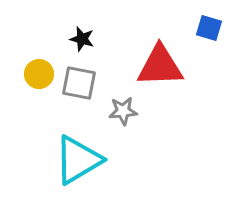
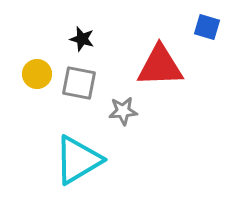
blue square: moved 2 px left, 1 px up
yellow circle: moved 2 px left
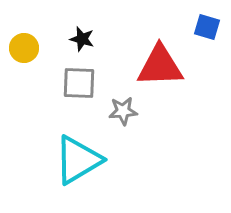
yellow circle: moved 13 px left, 26 px up
gray square: rotated 9 degrees counterclockwise
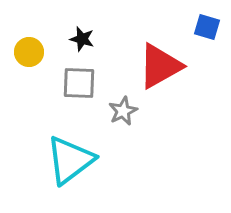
yellow circle: moved 5 px right, 4 px down
red triangle: rotated 27 degrees counterclockwise
gray star: rotated 20 degrees counterclockwise
cyan triangle: moved 8 px left; rotated 6 degrees counterclockwise
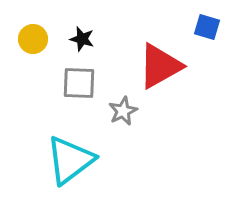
yellow circle: moved 4 px right, 13 px up
